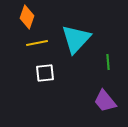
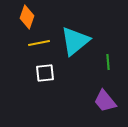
cyan triangle: moved 1 px left, 2 px down; rotated 8 degrees clockwise
yellow line: moved 2 px right
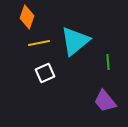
white square: rotated 18 degrees counterclockwise
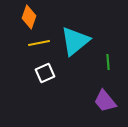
orange diamond: moved 2 px right
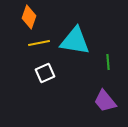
cyan triangle: rotated 48 degrees clockwise
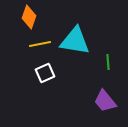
yellow line: moved 1 px right, 1 px down
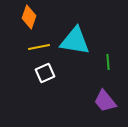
yellow line: moved 1 px left, 3 px down
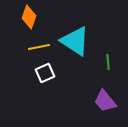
cyan triangle: rotated 24 degrees clockwise
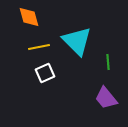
orange diamond: rotated 35 degrees counterclockwise
cyan triangle: moved 2 px right; rotated 12 degrees clockwise
purple trapezoid: moved 1 px right, 3 px up
